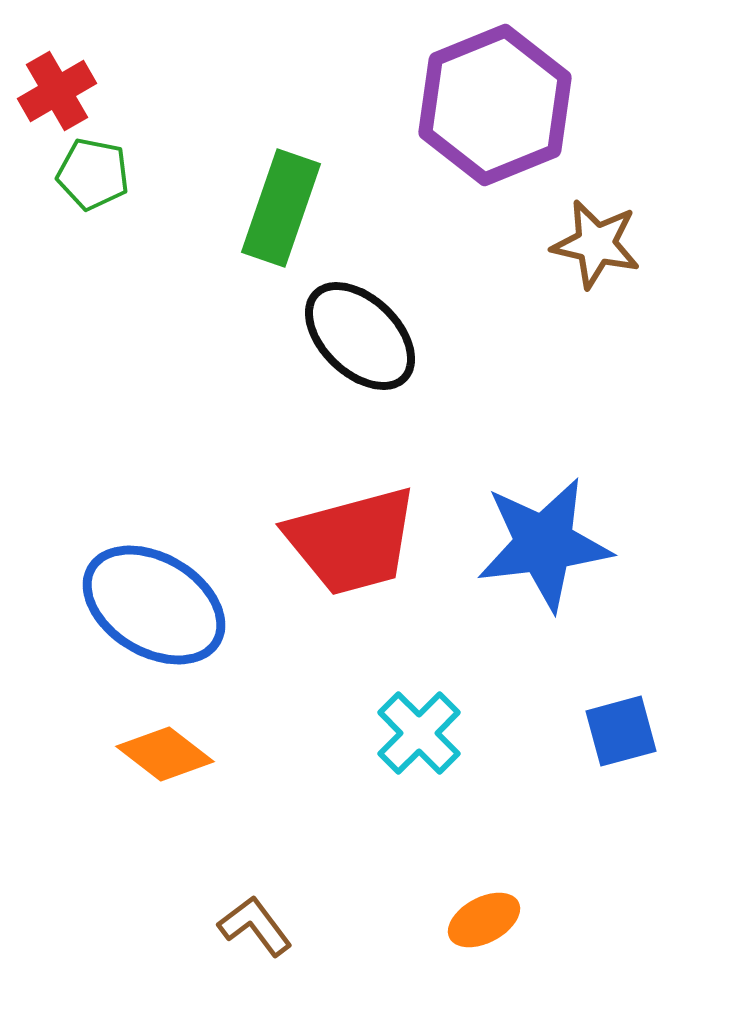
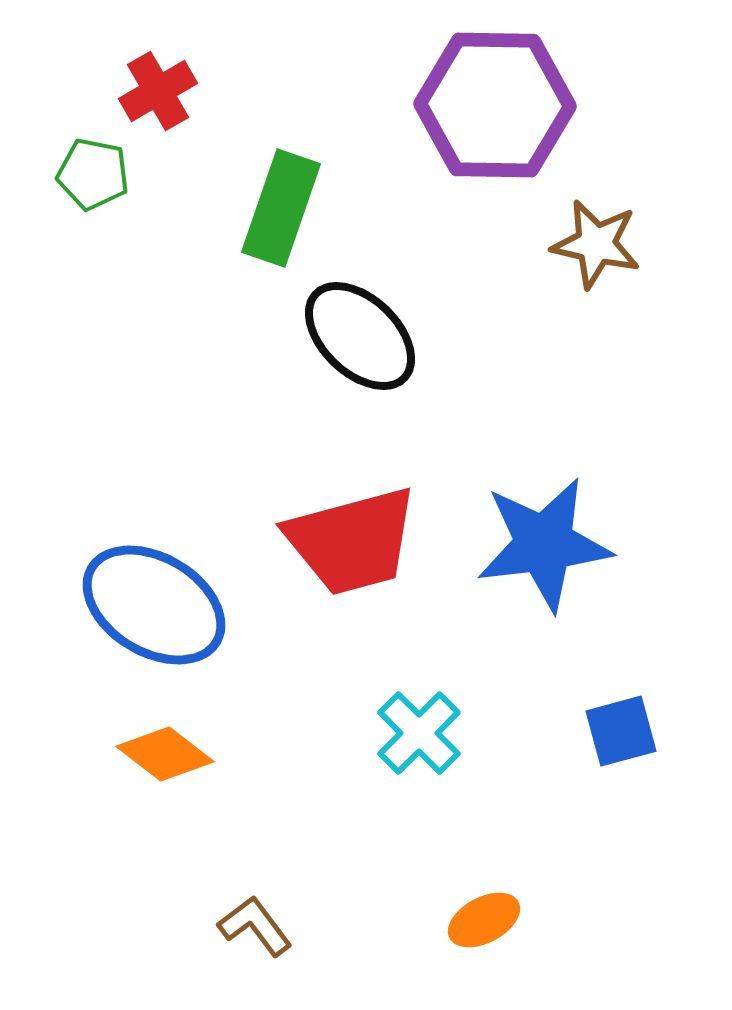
red cross: moved 101 px right
purple hexagon: rotated 23 degrees clockwise
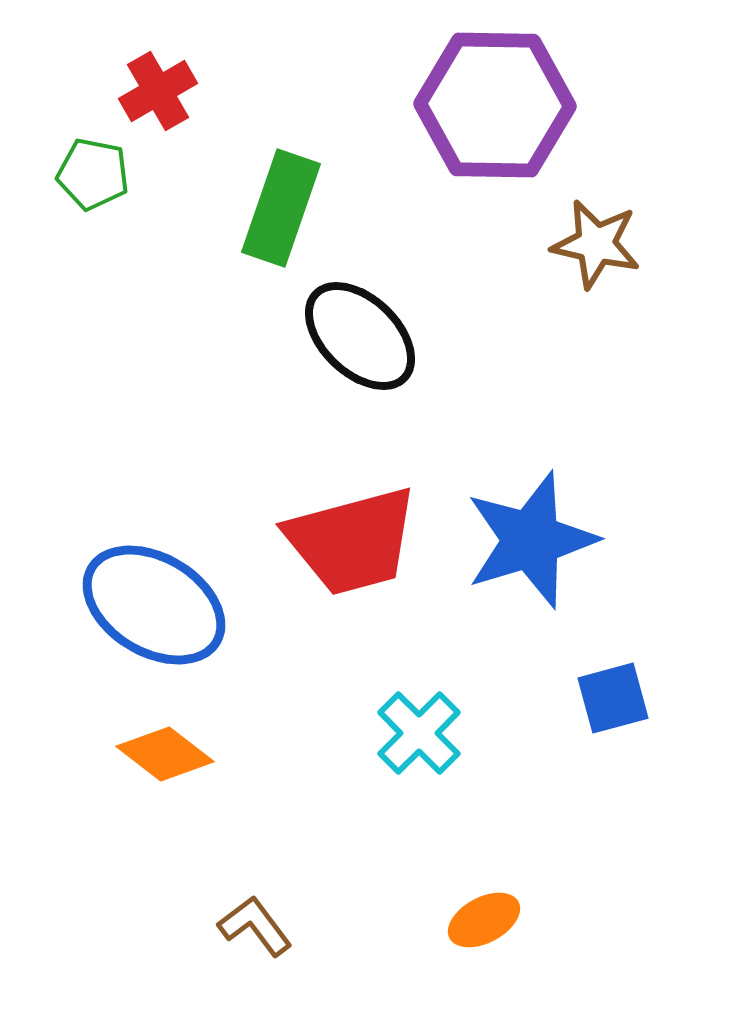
blue star: moved 13 px left, 4 px up; rotated 10 degrees counterclockwise
blue square: moved 8 px left, 33 px up
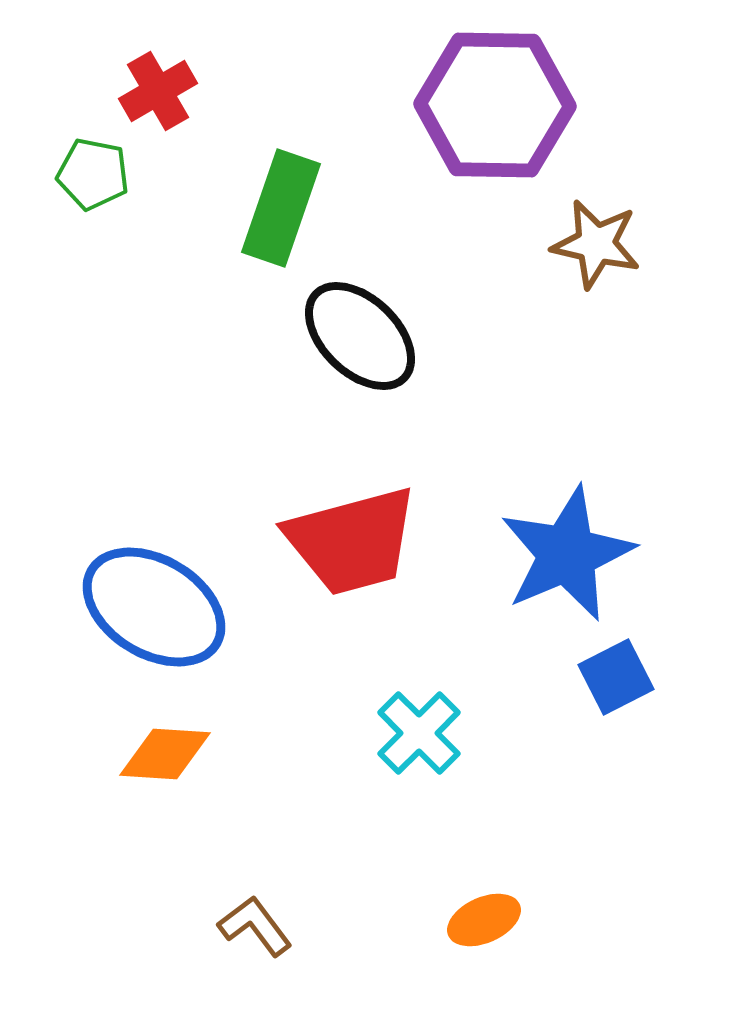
blue star: moved 36 px right, 14 px down; rotated 6 degrees counterclockwise
blue ellipse: moved 2 px down
blue square: moved 3 px right, 21 px up; rotated 12 degrees counterclockwise
orange diamond: rotated 34 degrees counterclockwise
orange ellipse: rotated 4 degrees clockwise
